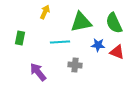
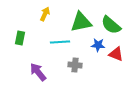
yellow arrow: moved 2 px down
green semicircle: moved 3 px left, 2 px down; rotated 25 degrees counterclockwise
red triangle: moved 1 px left, 2 px down
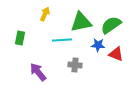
green semicircle: rotated 105 degrees clockwise
cyan line: moved 2 px right, 2 px up
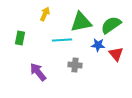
red triangle: rotated 28 degrees clockwise
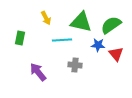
yellow arrow: moved 1 px right, 4 px down; rotated 128 degrees clockwise
green triangle: rotated 25 degrees clockwise
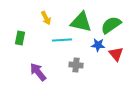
gray cross: moved 1 px right
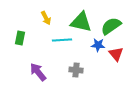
green semicircle: moved 1 px down
gray cross: moved 5 px down
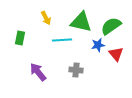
blue star: rotated 16 degrees counterclockwise
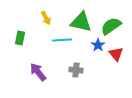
blue star: rotated 24 degrees counterclockwise
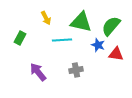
green semicircle: rotated 15 degrees counterclockwise
green rectangle: rotated 16 degrees clockwise
blue star: rotated 16 degrees counterclockwise
red triangle: rotated 42 degrees counterclockwise
gray cross: rotated 16 degrees counterclockwise
